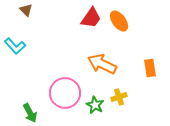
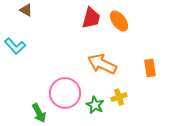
brown triangle: rotated 16 degrees counterclockwise
red trapezoid: rotated 20 degrees counterclockwise
green arrow: moved 9 px right
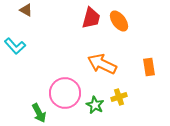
orange rectangle: moved 1 px left, 1 px up
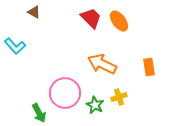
brown triangle: moved 8 px right, 2 px down
red trapezoid: rotated 60 degrees counterclockwise
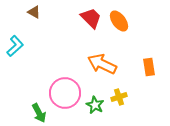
cyan L-shape: rotated 90 degrees counterclockwise
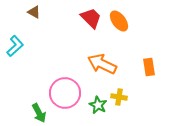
yellow cross: rotated 28 degrees clockwise
green star: moved 3 px right
